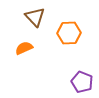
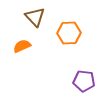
orange semicircle: moved 2 px left, 2 px up
purple pentagon: moved 2 px right, 1 px up; rotated 15 degrees counterclockwise
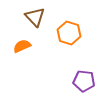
orange hexagon: rotated 20 degrees clockwise
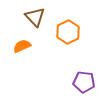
orange hexagon: moved 1 px left, 1 px up; rotated 15 degrees clockwise
purple pentagon: moved 1 px down
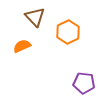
purple pentagon: moved 1 px down
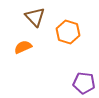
orange hexagon: rotated 15 degrees counterclockwise
orange semicircle: moved 1 px right, 1 px down
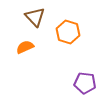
orange semicircle: moved 2 px right
purple pentagon: moved 1 px right
